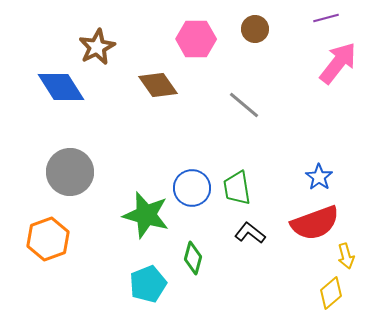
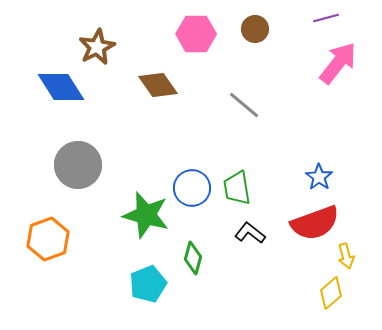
pink hexagon: moved 5 px up
gray circle: moved 8 px right, 7 px up
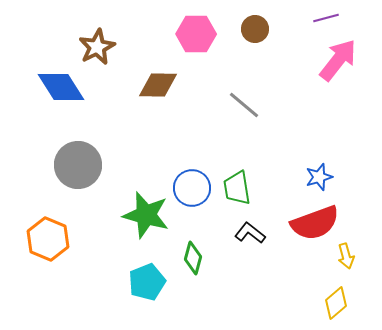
pink arrow: moved 3 px up
brown diamond: rotated 54 degrees counterclockwise
blue star: rotated 20 degrees clockwise
orange hexagon: rotated 18 degrees counterclockwise
cyan pentagon: moved 1 px left, 2 px up
yellow diamond: moved 5 px right, 10 px down
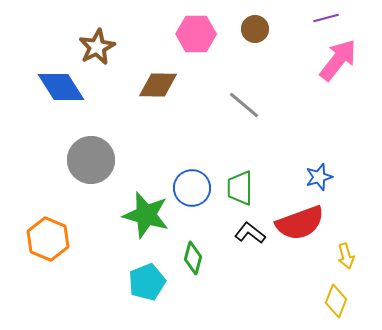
gray circle: moved 13 px right, 5 px up
green trapezoid: moved 3 px right; rotated 9 degrees clockwise
red semicircle: moved 15 px left
yellow diamond: moved 2 px up; rotated 28 degrees counterclockwise
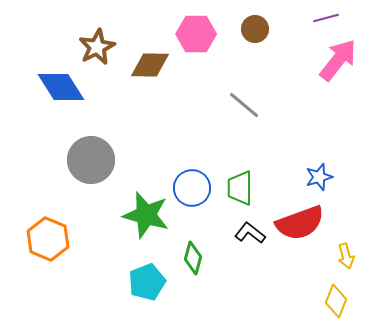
brown diamond: moved 8 px left, 20 px up
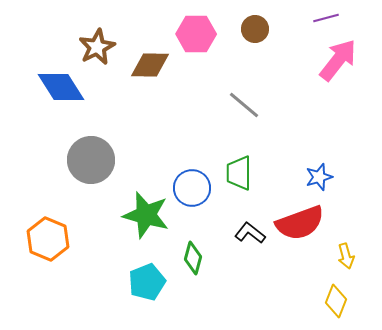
green trapezoid: moved 1 px left, 15 px up
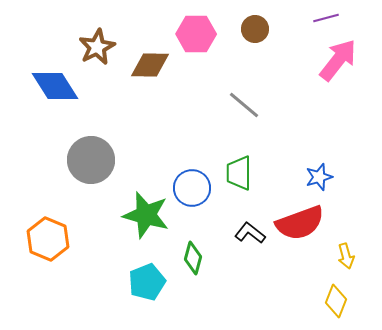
blue diamond: moved 6 px left, 1 px up
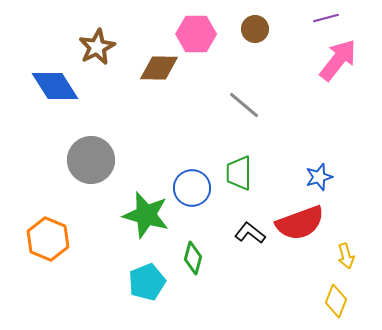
brown diamond: moved 9 px right, 3 px down
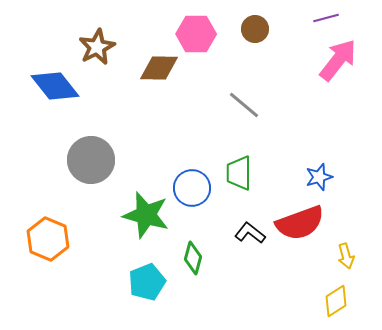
blue diamond: rotated 6 degrees counterclockwise
yellow diamond: rotated 36 degrees clockwise
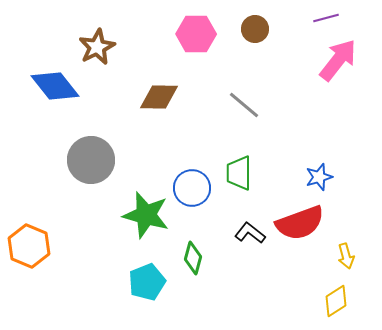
brown diamond: moved 29 px down
orange hexagon: moved 19 px left, 7 px down
